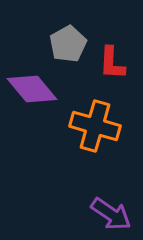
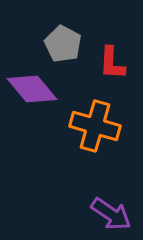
gray pentagon: moved 5 px left; rotated 15 degrees counterclockwise
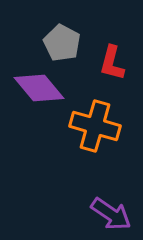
gray pentagon: moved 1 px left, 1 px up
red L-shape: rotated 12 degrees clockwise
purple diamond: moved 7 px right, 1 px up
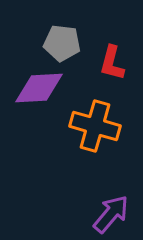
gray pentagon: rotated 21 degrees counterclockwise
purple diamond: rotated 54 degrees counterclockwise
purple arrow: rotated 84 degrees counterclockwise
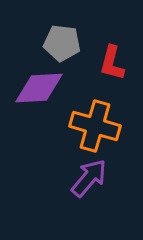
purple arrow: moved 22 px left, 36 px up
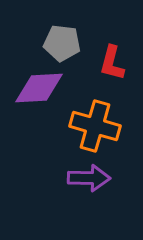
purple arrow: rotated 51 degrees clockwise
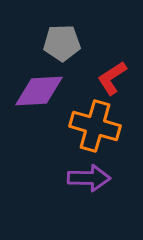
gray pentagon: rotated 9 degrees counterclockwise
red L-shape: moved 15 px down; rotated 42 degrees clockwise
purple diamond: moved 3 px down
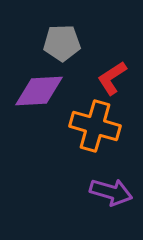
purple arrow: moved 22 px right, 14 px down; rotated 15 degrees clockwise
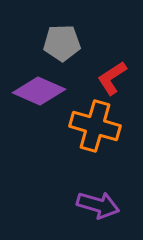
purple diamond: rotated 27 degrees clockwise
purple arrow: moved 13 px left, 13 px down
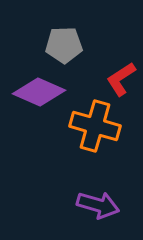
gray pentagon: moved 2 px right, 2 px down
red L-shape: moved 9 px right, 1 px down
purple diamond: moved 1 px down
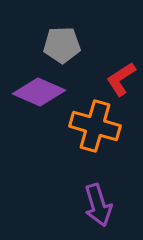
gray pentagon: moved 2 px left
purple arrow: rotated 57 degrees clockwise
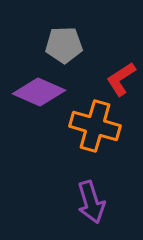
gray pentagon: moved 2 px right
purple arrow: moved 7 px left, 3 px up
